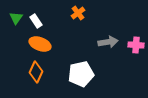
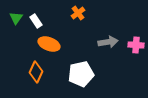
orange ellipse: moved 9 px right
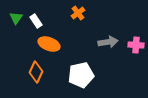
white pentagon: moved 1 px down
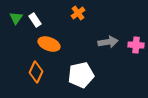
white rectangle: moved 1 px left, 1 px up
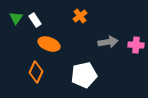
orange cross: moved 2 px right, 3 px down
white pentagon: moved 3 px right
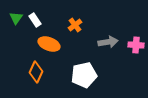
orange cross: moved 5 px left, 9 px down
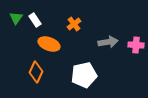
orange cross: moved 1 px left, 1 px up
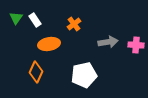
orange ellipse: rotated 30 degrees counterclockwise
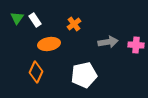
green triangle: moved 1 px right
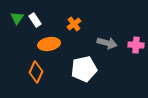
gray arrow: moved 1 px left, 1 px down; rotated 24 degrees clockwise
white pentagon: moved 6 px up
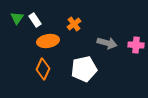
orange ellipse: moved 1 px left, 3 px up
orange diamond: moved 7 px right, 3 px up
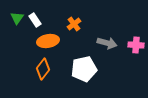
orange diamond: rotated 15 degrees clockwise
